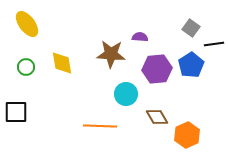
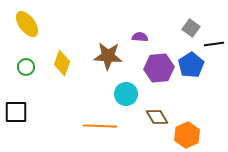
brown star: moved 3 px left, 2 px down
yellow diamond: rotated 30 degrees clockwise
purple hexagon: moved 2 px right, 1 px up
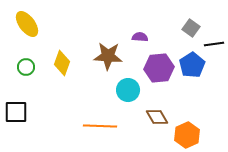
blue pentagon: moved 1 px right
cyan circle: moved 2 px right, 4 px up
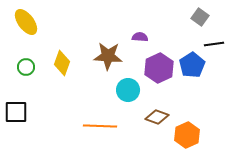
yellow ellipse: moved 1 px left, 2 px up
gray square: moved 9 px right, 11 px up
purple hexagon: rotated 20 degrees counterclockwise
brown diamond: rotated 40 degrees counterclockwise
